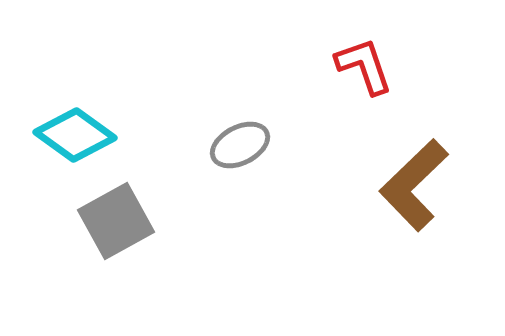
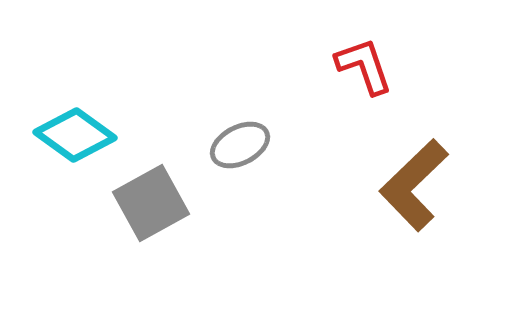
gray square: moved 35 px right, 18 px up
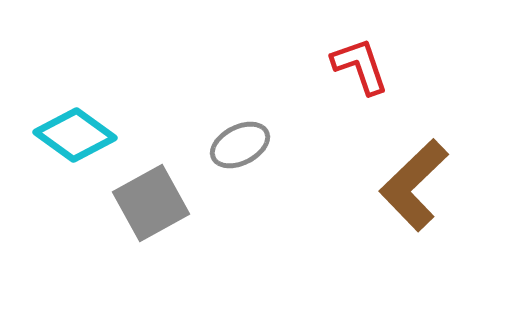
red L-shape: moved 4 px left
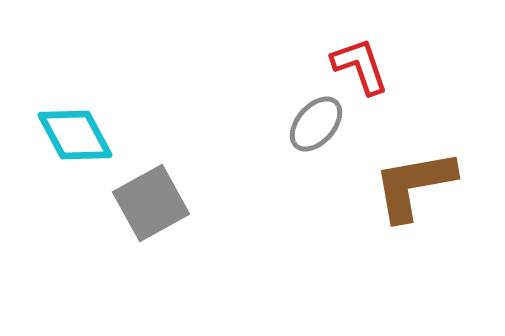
cyan diamond: rotated 26 degrees clockwise
gray ellipse: moved 76 px right, 21 px up; rotated 22 degrees counterclockwise
brown L-shape: rotated 34 degrees clockwise
